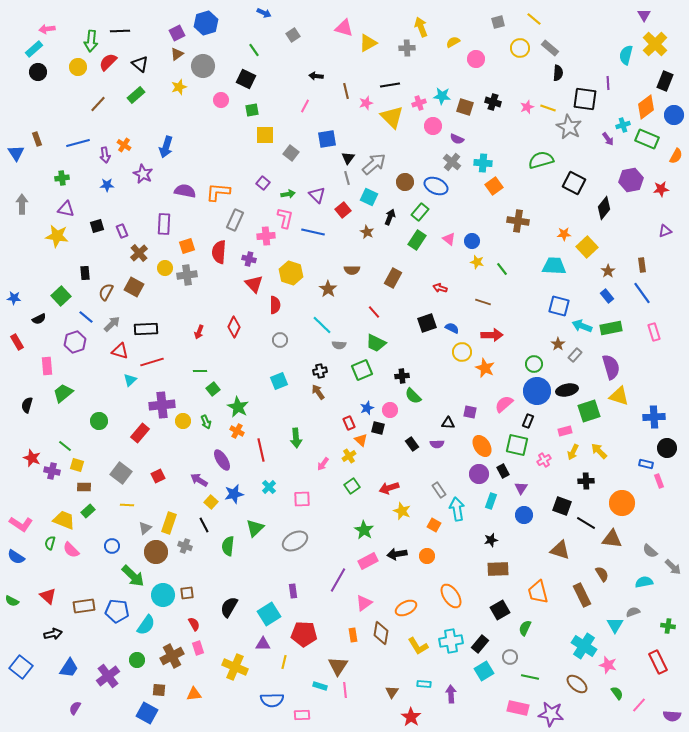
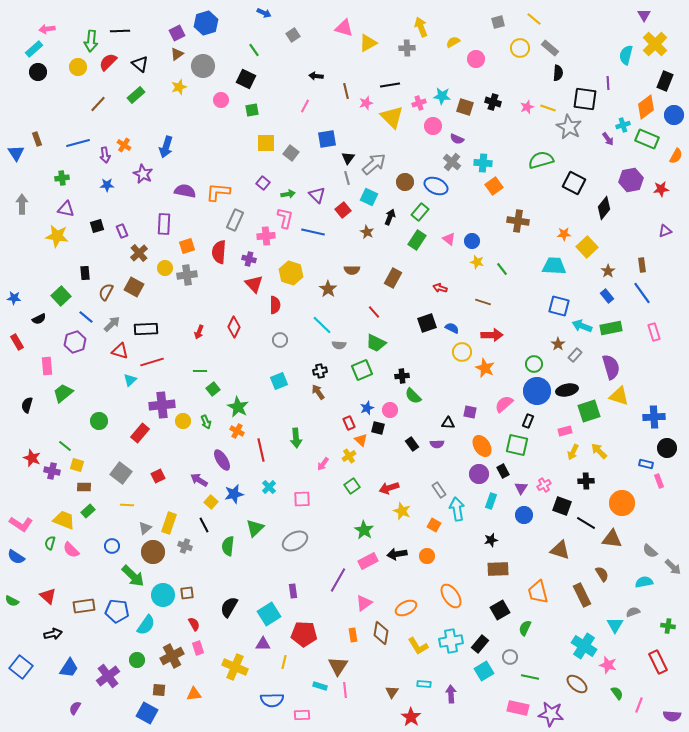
yellow square at (265, 135): moved 1 px right, 8 px down
pink cross at (544, 460): moved 25 px down
brown circle at (156, 552): moved 3 px left
pink line at (639, 705): rotated 21 degrees counterclockwise
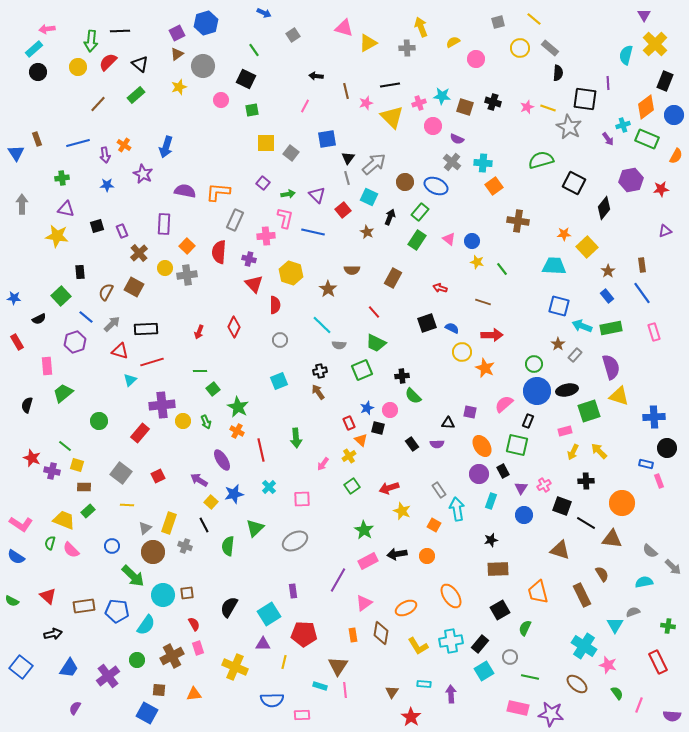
orange square at (187, 246): rotated 28 degrees counterclockwise
black rectangle at (85, 273): moved 5 px left, 1 px up
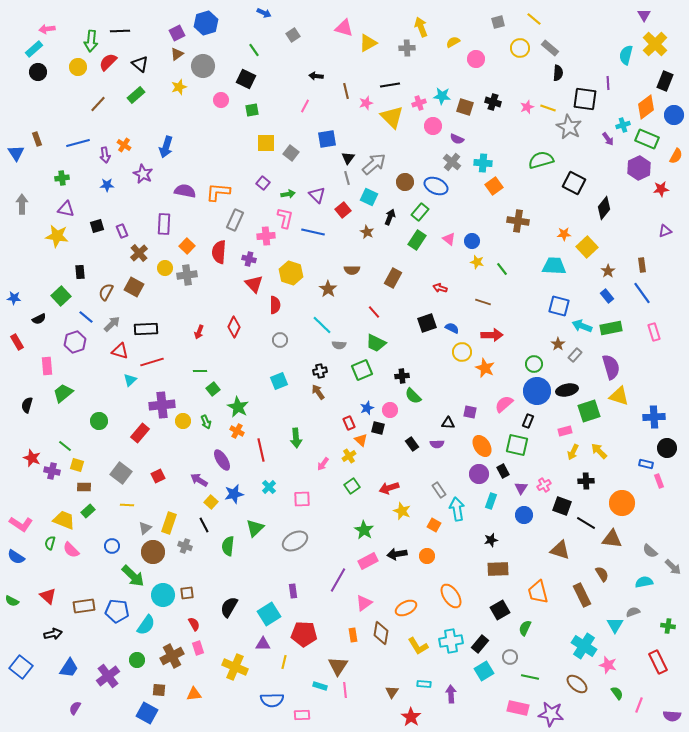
purple hexagon at (631, 180): moved 8 px right, 12 px up; rotated 15 degrees counterclockwise
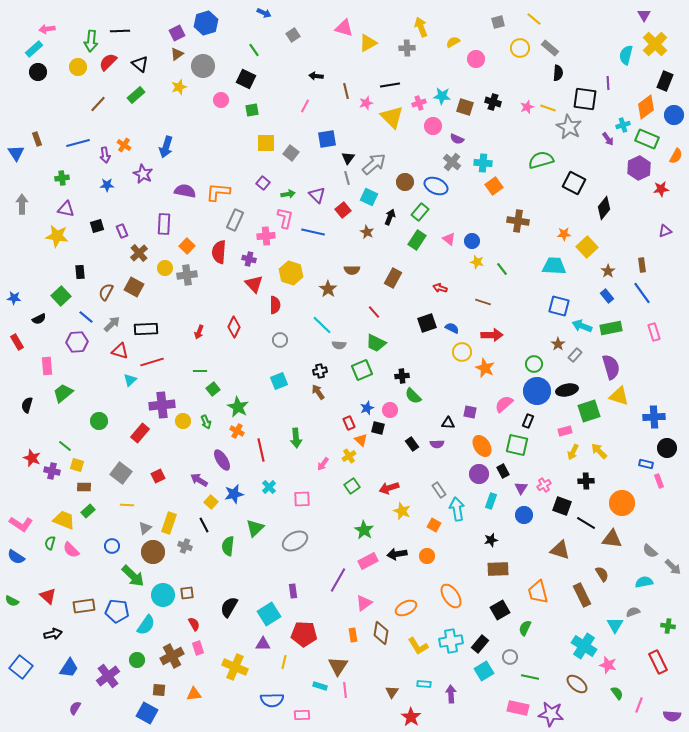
purple hexagon at (75, 342): moved 2 px right; rotated 15 degrees clockwise
